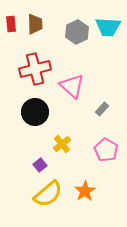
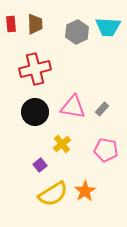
pink triangle: moved 1 px right, 21 px down; rotated 32 degrees counterclockwise
pink pentagon: rotated 20 degrees counterclockwise
yellow semicircle: moved 5 px right; rotated 8 degrees clockwise
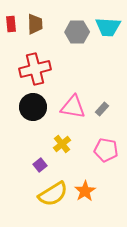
gray hexagon: rotated 25 degrees clockwise
black circle: moved 2 px left, 5 px up
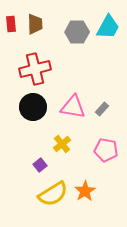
cyan trapezoid: rotated 64 degrees counterclockwise
